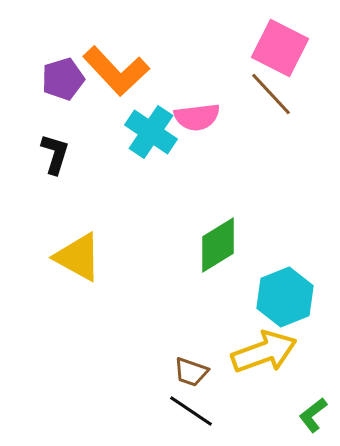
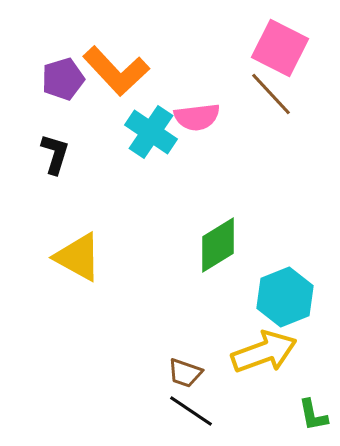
brown trapezoid: moved 6 px left, 1 px down
green L-shape: rotated 63 degrees counterclockwise
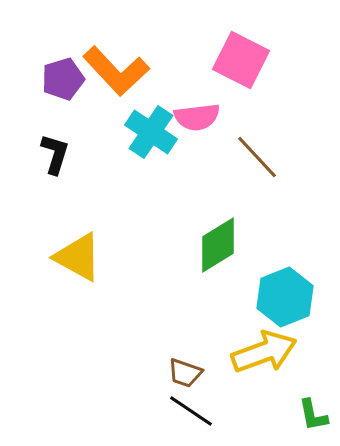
pink square: moved 39 px left, 12 px down
brown line: moved 14 px left, 63 px down
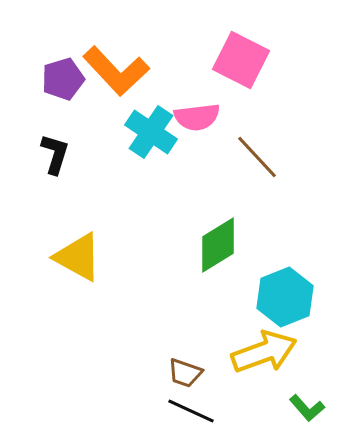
black line: rotated 9 degrees counterclockwise
green L-shape: moved 6 px left, 7 px up; rotated 30 degrees counterclockwise
